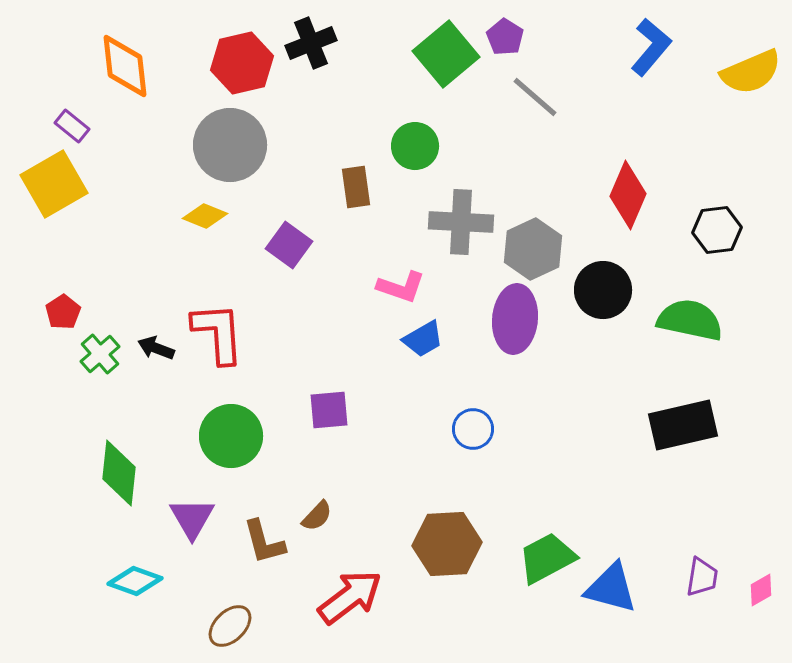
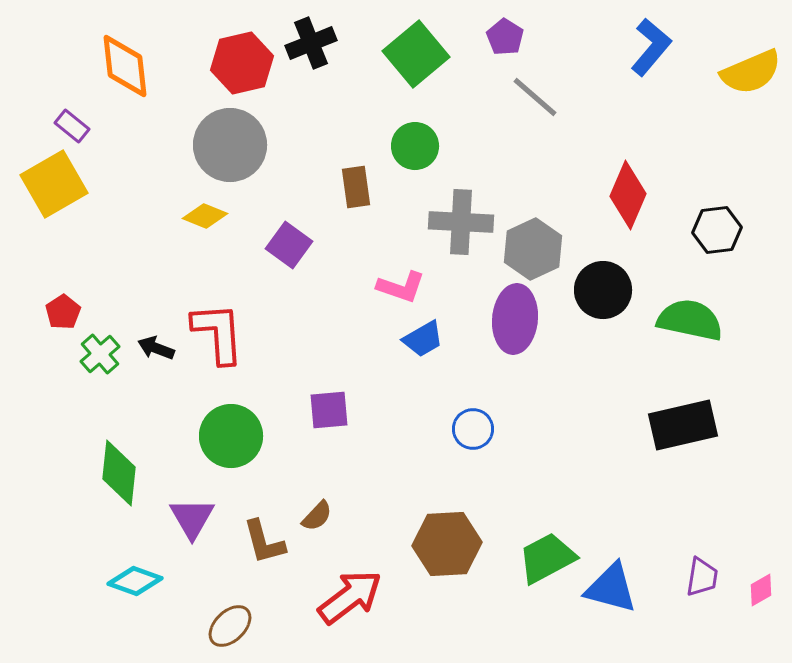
green square at (446, 54): moved 30 px left
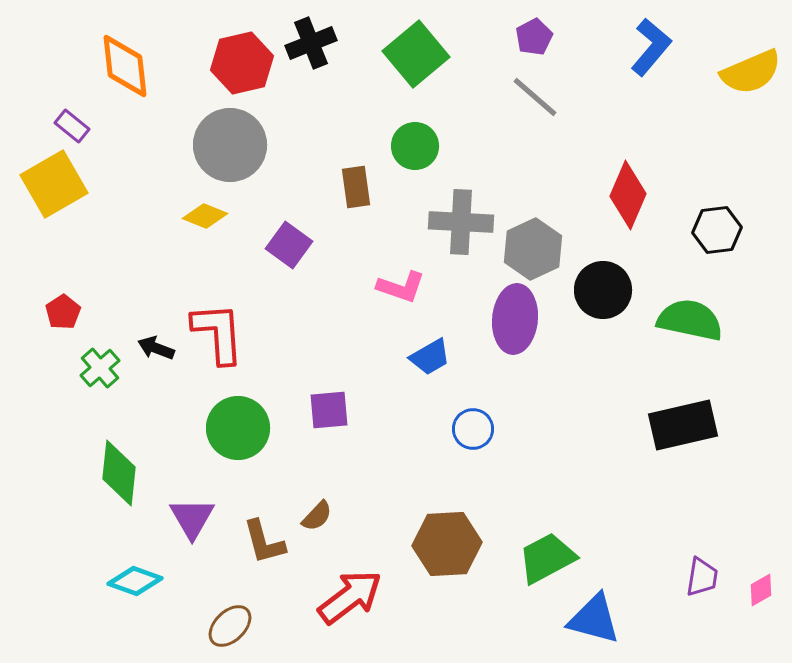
purple pentagon at (505, 37): moved 29 px right; rotated 12 degrees clockwise
blue trapezoid at (423, 339): moved 7 px right, 18 px down
green cross at (100, 354): moved 14 px down
green circle at (231, 436): moved 7 px right, 8 px up
blue triangle at (611, 588): moved 17 px left, 31 px down
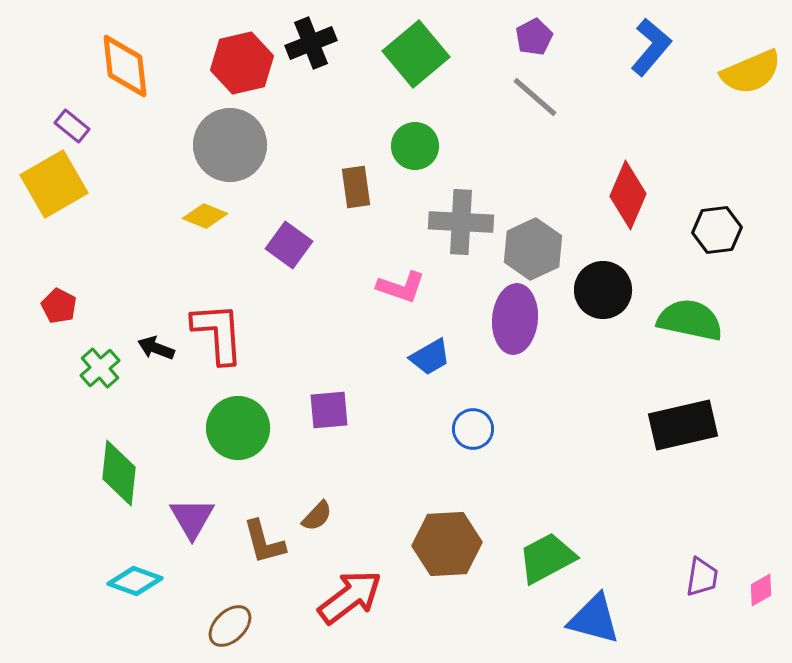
red pentagon at (63, 312): moved 4 px left, 6 px up; rotated 12 degrees counterclockwise
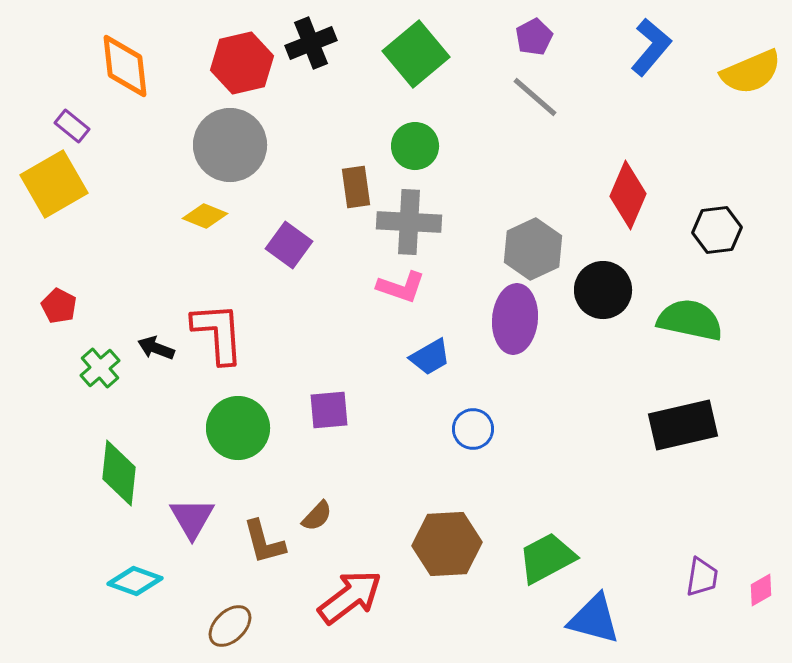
gray cross at (461, 222): moved 52 px left
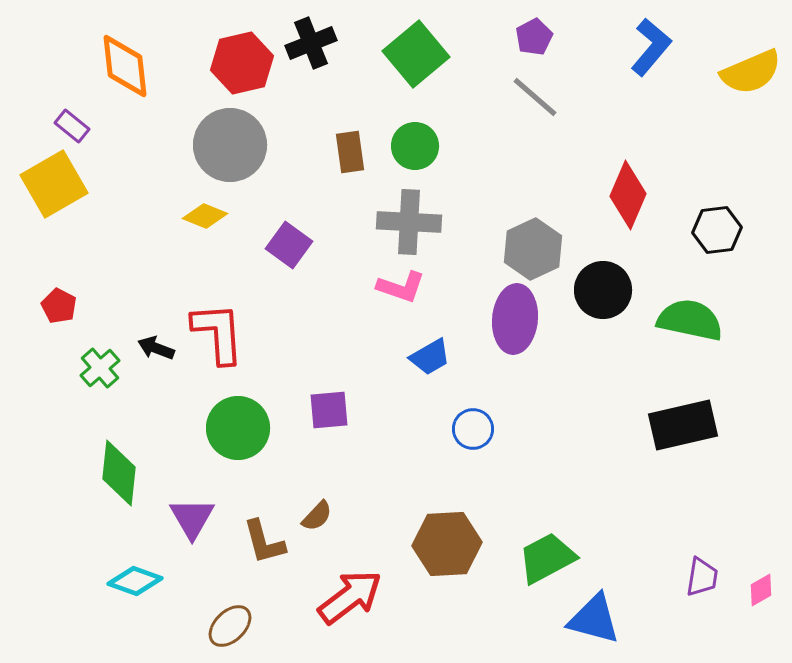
brown rectangle at (356, 187): moved 6 px left, 35 px up
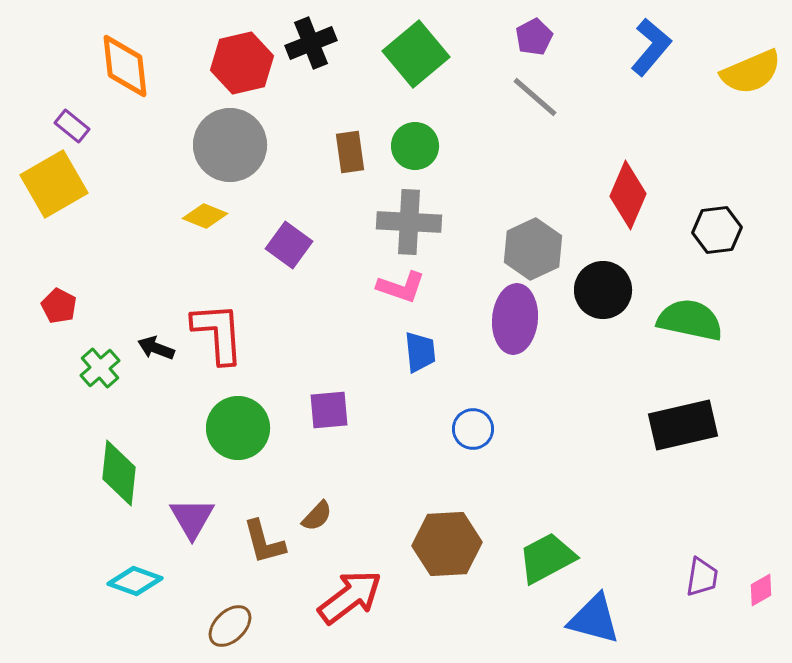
blue trapezoid at (430, 357): moved 10 px left, 5 px up; rotated 66 degrees counterclockwise
